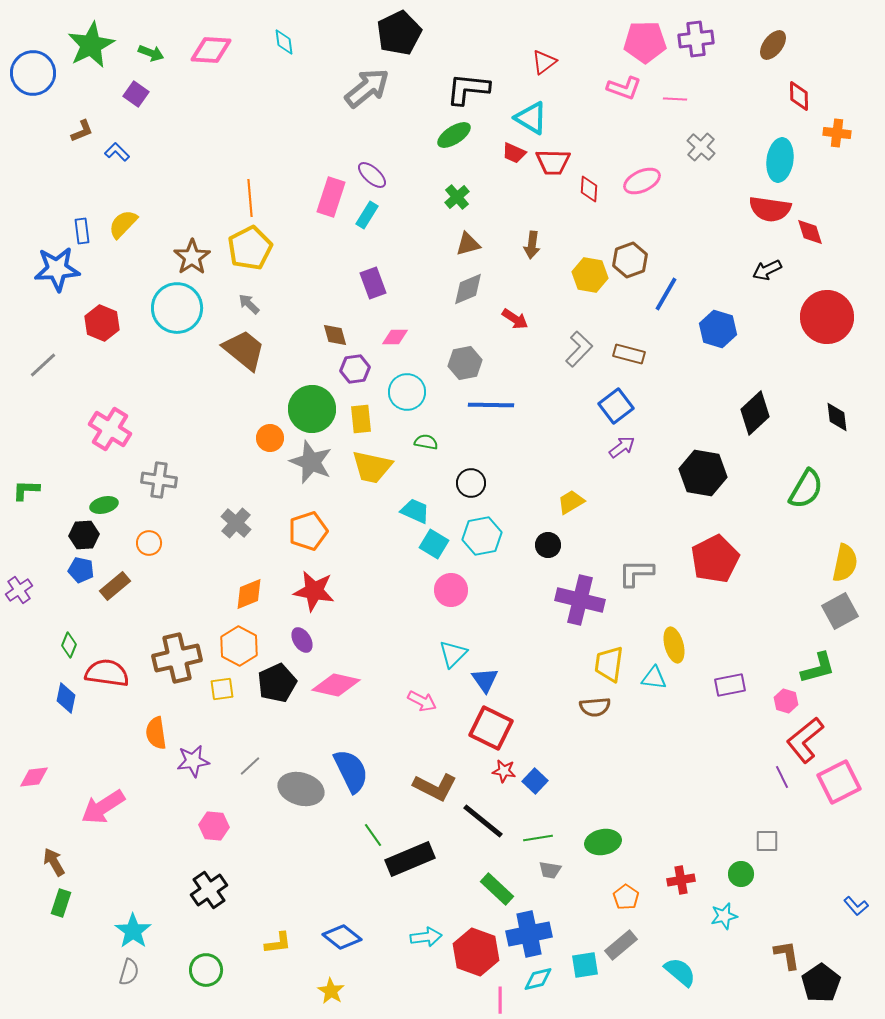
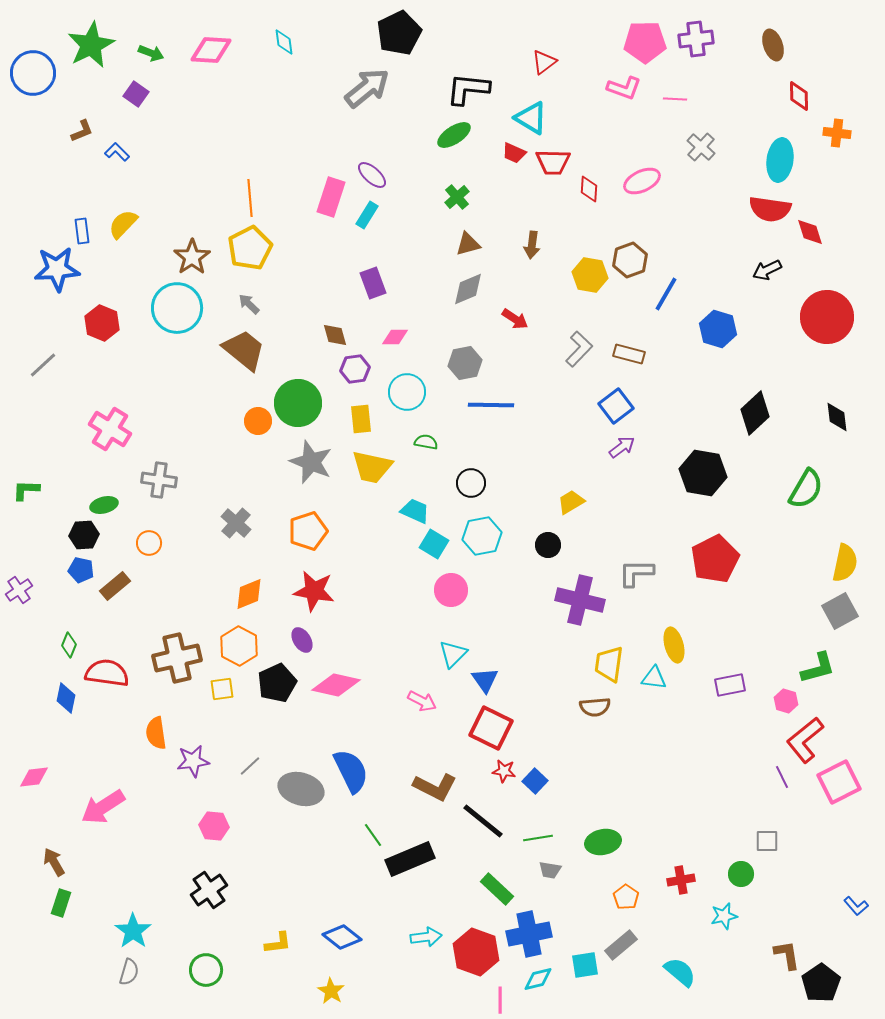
brown ellipse at (773, 45): rotated 56 degrees counterclockwise
green circle at (312, 409): moved 14 px left, 6 px up
orange circle at (270, 438): moved 12 px left, 17 px up
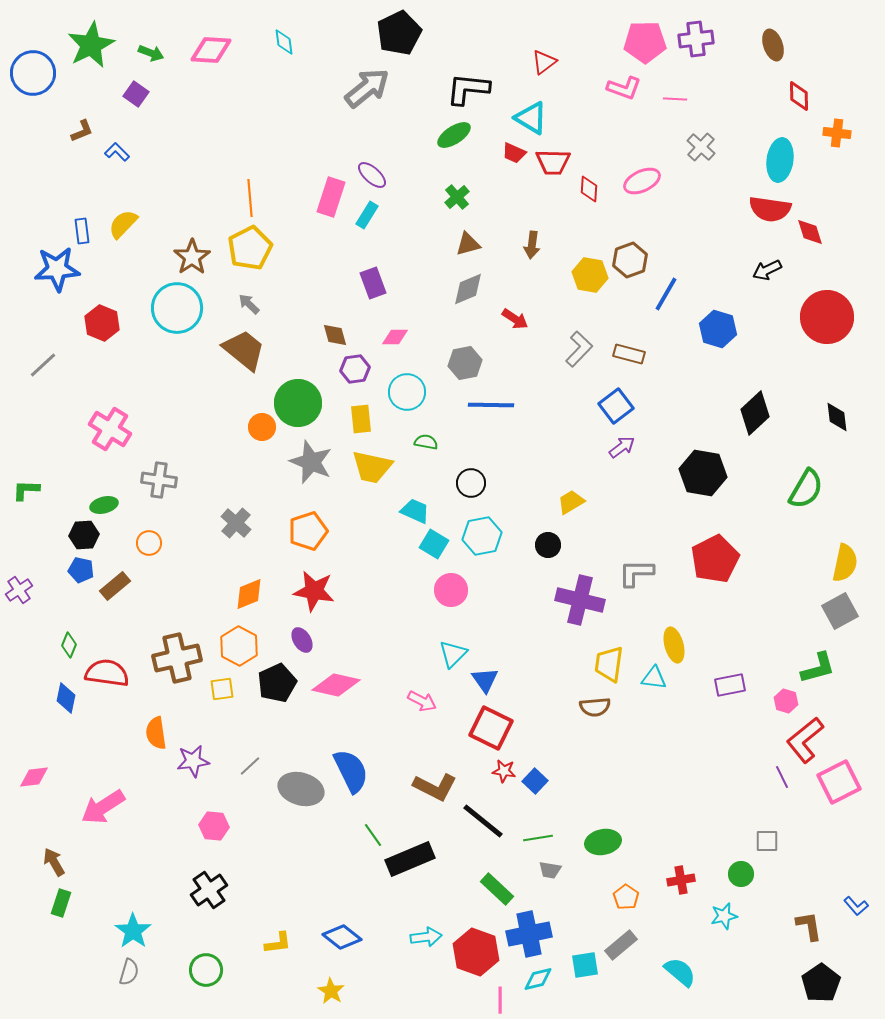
orange circle at (258, 421): moved 4 px right, 6 px down
brown L-shape at (787, 955): moved 22 px right, 29 px up
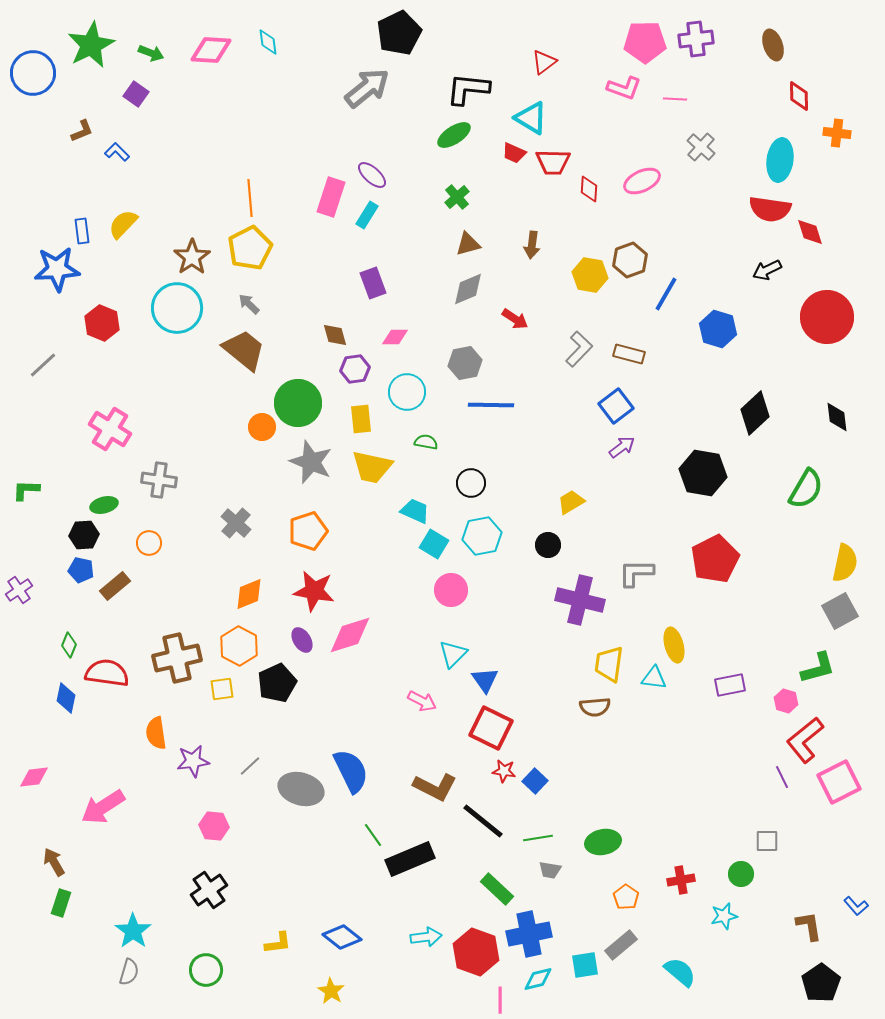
cyan diamond at (284, 42): moved 16 px left
pink diamond at (336, 685): moved 14 px right, 50 px up; rotated 30 degrees counterclockwise
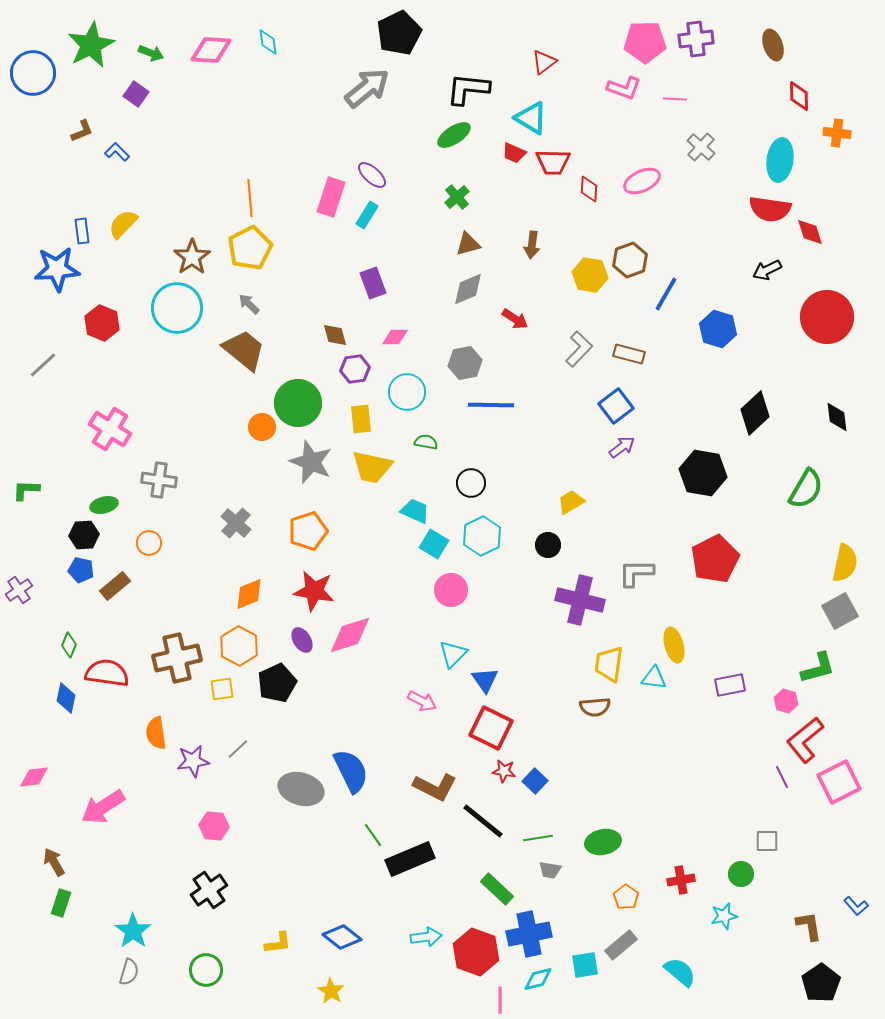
cyan hexagon at (482, 536): rotated 15 degrees counterclockwise
gray line at (250, 766): moved 12 px left, 17 px up
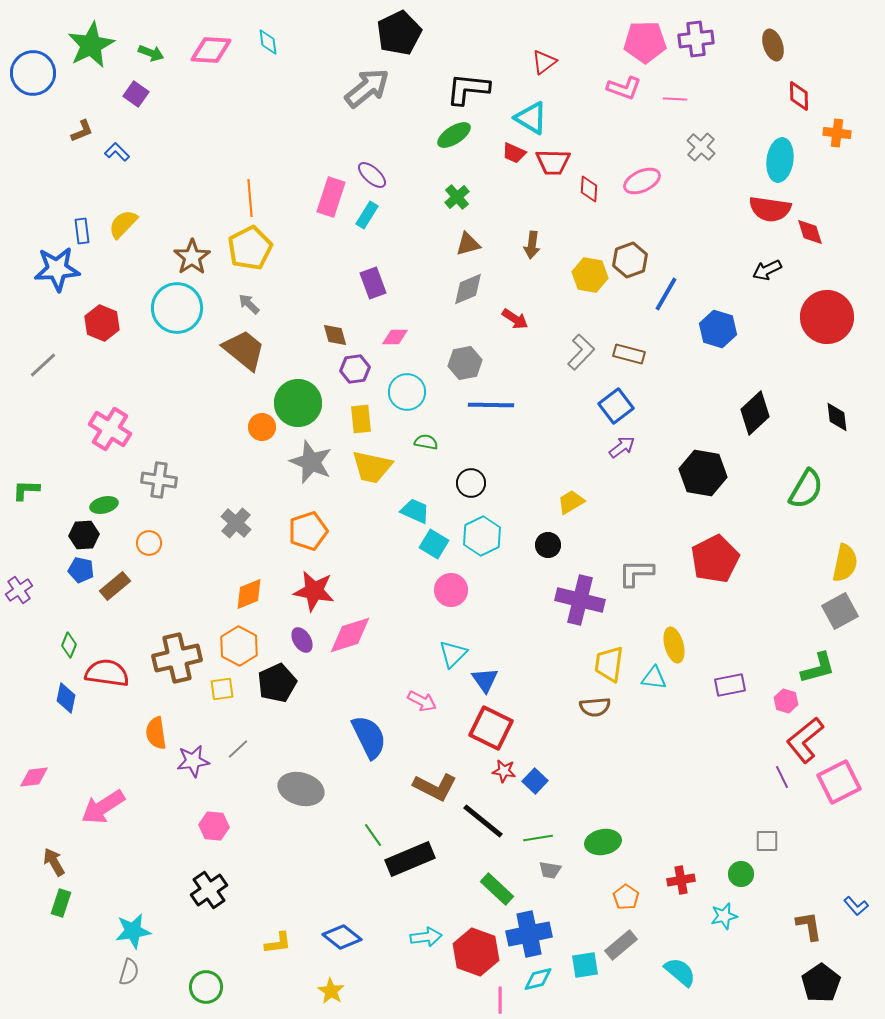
gray L-shape at (579, 349): moved 2 px right, 3 px down
blue semicircle at (351, 771): moved 18 px right, 34 px up
cyan star at (133, 931): rotated 27 degrees clockwise
green circle at (206, 970): moved 17 px down
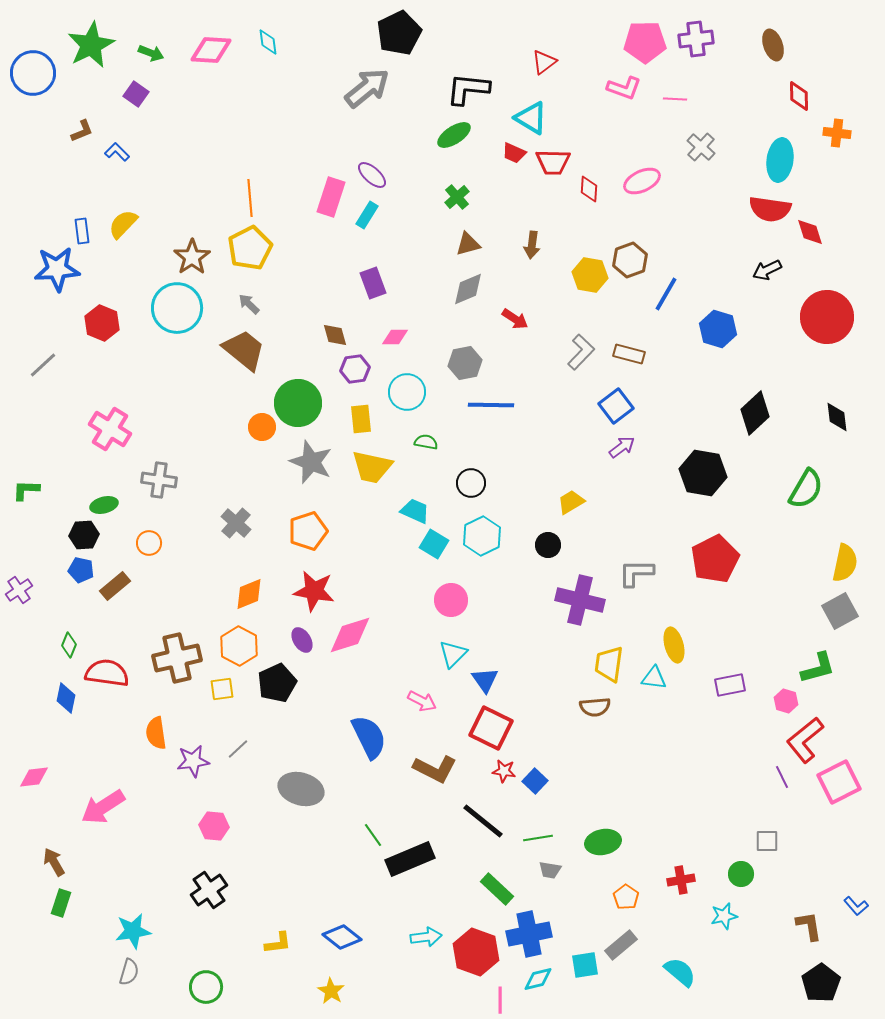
pink circle at (451, 590): moved 10 px down
brown L-shape at (435, 787): moved 18 px up
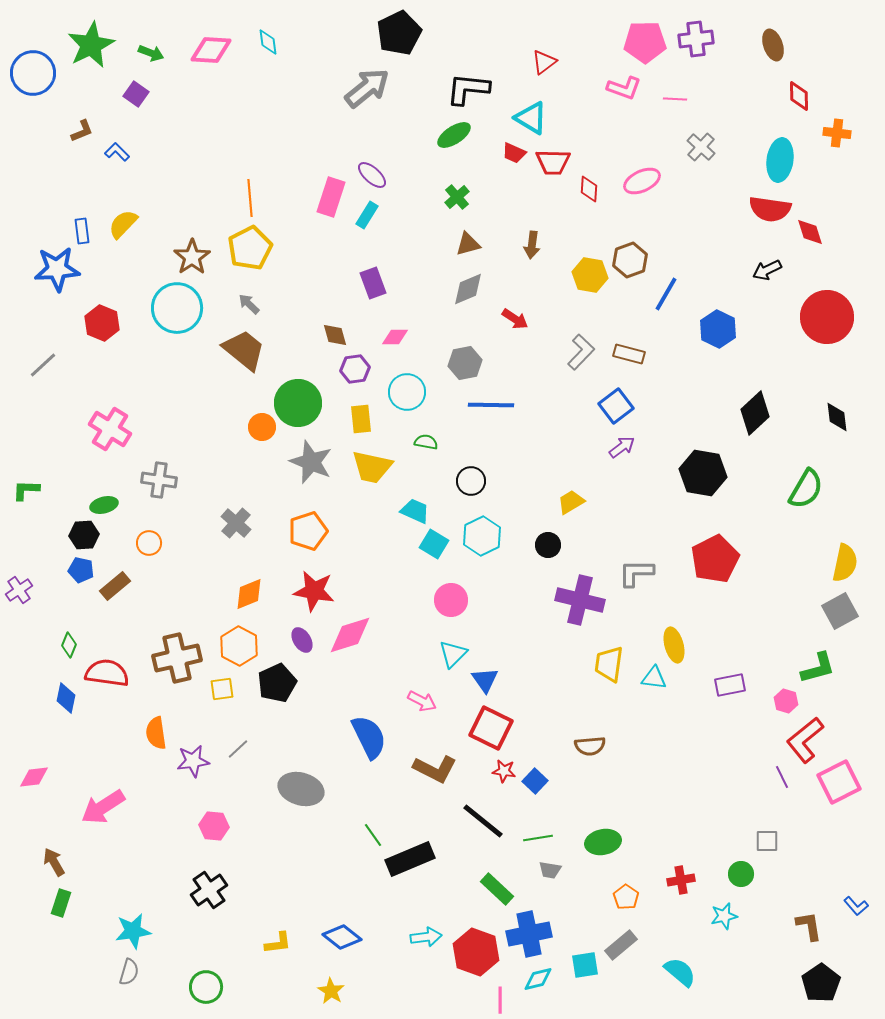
blue hexagon at (718, 329): rotated 9 degrees clockwise
black circle at (471, 483): moved 2 px up
brown semicircle at (595, 707): moved 5 px left, 39 px down
